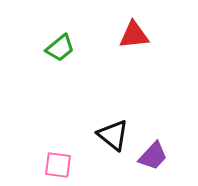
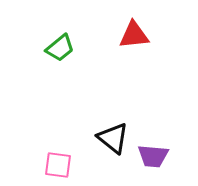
black triangle: moved 3 px down
purple trapezoid: rotated 52 degrees clockwise
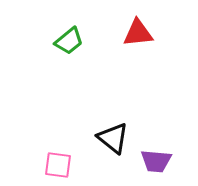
red triangle: moved 4 px right, 2 px up
green trapezoid: moved 9 px right, 7 px up
purple trapezoid: moved 3 px right, 5 px down
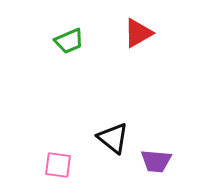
red triangle: rotated 24 degrees counterclockwise
green trapezoid: rotated 16 degrees clockwise
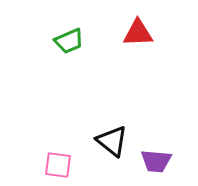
red triangle: rotated 28 degrees clockwise
black triangle: moved 1 px left, 3 px down
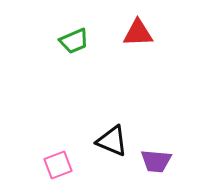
green trapezoid: moved 5 px right
black triangle: rotated 16 degrees counterclockwise
pink square: rotated 28 degrees counterclockwise
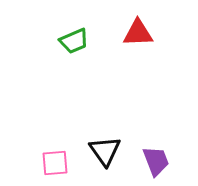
black triangle: moved 7 px left, 10 px down; rotated 32 degrees clockwise
purple trapezoid: rotated 116 degrees counterclockwise
pink square: moved 3 px left, 2 px up; rotated 16 degrees clockwise
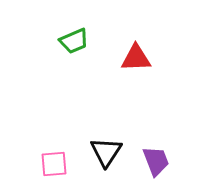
red triangle: moved 2 px left, 25 px down
black triangle: moved 1 px right, 1 px down; rotated 8 degrees clockwise
pink square: moved 1 px left, 1 px down
